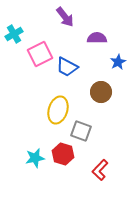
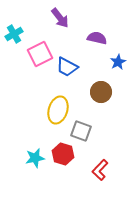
purple arrow: moved 5 px left, 1 px down
purple semicircle: rotated 12 degrees clockwise
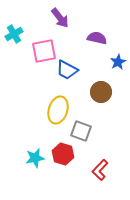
pink square: moved 4 px right, 3 px up; rotated 15 degrees clockwise
blue trapezoid: moved 3 px down
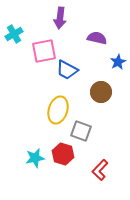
purple arrow: rotated 45 degrees clockwise
